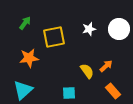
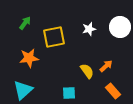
white circle: moved 1 px right, 2 px up
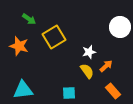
green arrow: moved 4 px right, 4 px up; rotated 88 degrees clockwise
white star: moved 23 px down
yellow square: rotated 20 degrees counterclockwise
orange star: moved 10 px left, 12 px up; rotated 24 degrees clockwise
cyan triangle: rotated 35 degrees clockwise
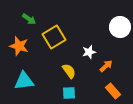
yellow semicircle: moved 18 px left
cyan triangle: moved 1 px right, 9 px up
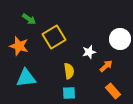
white circle: moved 12 px down
yellow semicircle: rotated 28 degrees clockwise
cyan triangle: moved 2 px right, 3 px up
